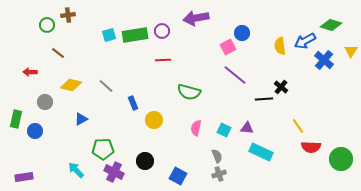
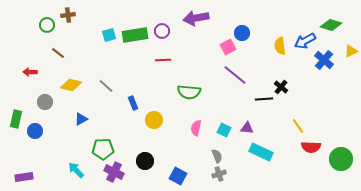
yellow triangle at (351, 51): rotated 32 degrees clockwise
green semicircle at (189, 92): rotated 10 degrees counterclockwise
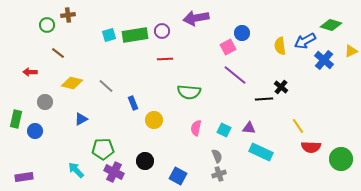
red line at (163, 60): moved 2 px right, 1 px up
yellow diamond at (71, 85): moved 1 px right, 2 px up
purple triangle at (247, 128): moved 2 px right
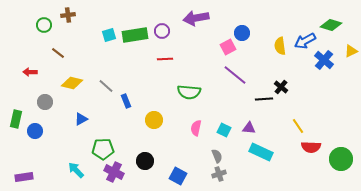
green circle at (47, 25): moved 3 px left
blue rectangle at (133, 103): moved 7 px left, 2 px up
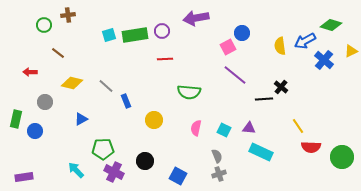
green circle at (341, 159): moved 1 px right, 2 px up
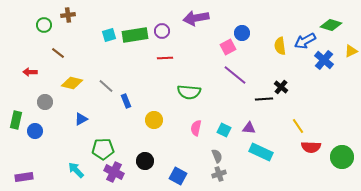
red line at (165, 59): moved 1 px up
green rectangle at (16, 119): moved 1 px down
